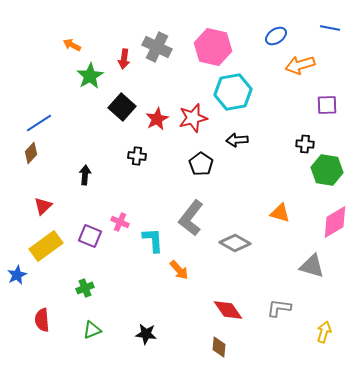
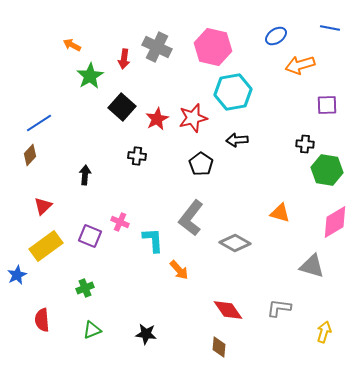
brown diamond at (31, 153): moved 1 px left, 2 px down
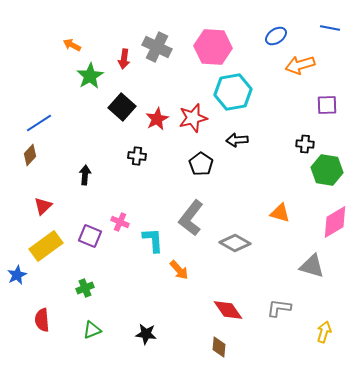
pink hexagon at (213, 47): rotated 9 degrees counterclockwise
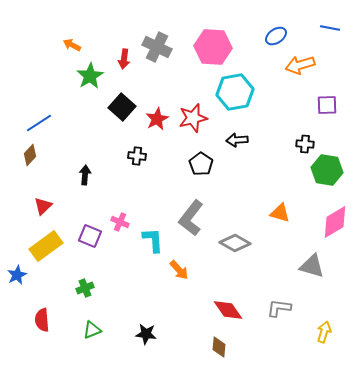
cyan hexagon at (233, 92): moved 2 px right
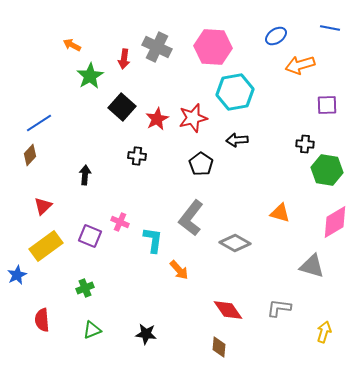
cyan L-shape at (153, 240): rotated 12 degrees clockwise
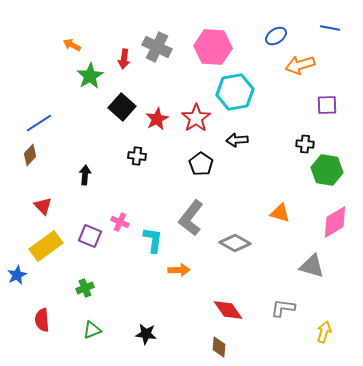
red star at (193, 118): moved 3 px right; rotated 20 degrees counterclockwise
red triangle at (43, 206): rotated 30 degrees counterclockwise
orange arrow at (179, 270): rotated 50 degrees counterclockwise
gray L-shape at (279, 308): moved 4 px right
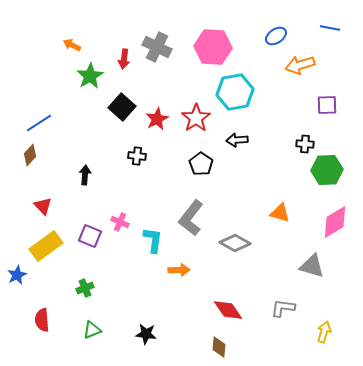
green hexagon at (327, 170): rotated 12 degrees counterclockwise
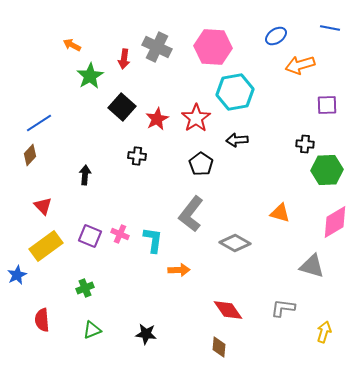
gray L-shape at (191, 218): moved 4 px up
pink cross at (120, 222): moved 12 px down
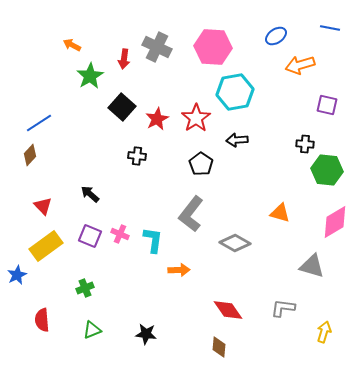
purple square at (327, 105): rotated 15 degrees clockwise
green hexagon at (327, 170): rotated 8 degrees clockwise
black arrow at (85, 175): moved 5 px right, 19 px down; rotated 54 degrees counterclockwise
